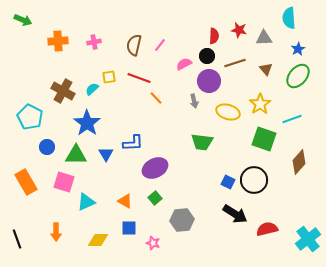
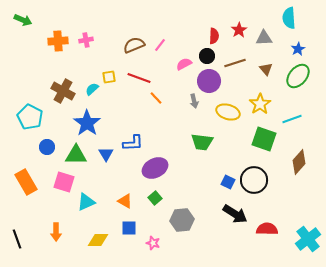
red star at (239, 30): rotated 28 degrees clockwise
pink cross at (94, 42): moved 8 px left, 2 px up
brown semicircle at (134, 45): rotated 55 degrees clockwise
red semicircle at (267, 229): rotated 15 degrees clockwise
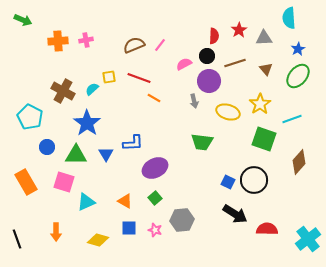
orange line at (156, 98): moved 2 px left; rotated 16 degrees counterclockwise
yellow diamond at (98, 240): rotated 15 degrees clockwise
pink star at (153, 243): moved 2 px right, 13 px up
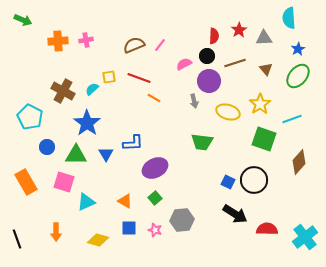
cyan cross at (308, 239): moved 3 px left, 2 px up
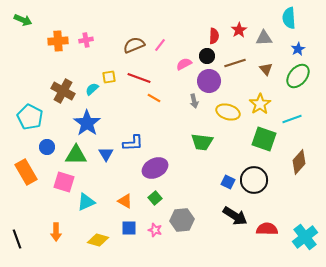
orange rectangle at (26, 182): moved 10 px up
black arrow at (235, 214): moved 2 px down
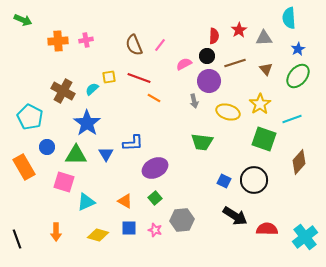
brown semicircle at (134, 45): rotated 90 degrees counterclockwise
orange rectangle at (26, 172): moved 2 px left, 5 px up
blue square at (228, 182): moved 4 px left, 1 px up
yellow diamond at (98, 240): moved 5 px up
